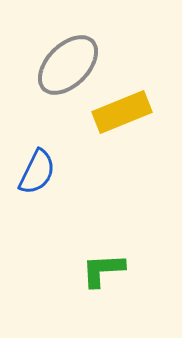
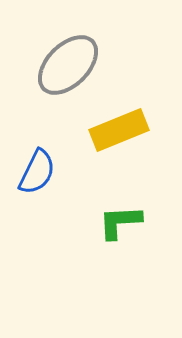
yellow rectangle: moved 3 px left, 18 px down
green L-shape: moved 17 px right, 48 px up
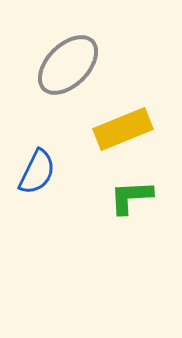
yellow rectangle: moved 4 px right, 1 px up
green L-shape: moved 11 px right, 25 px up
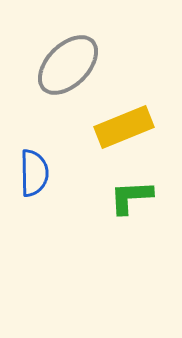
yellow rectangle: moved 1 px right, 2 px up
blue semicircle: moved 3 px left, 1 px down; rotated 27 degrees counterclockwise
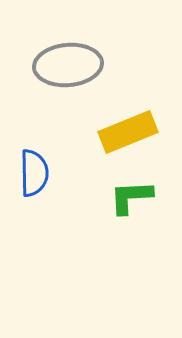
gray ellipse: rotated 40 degrees clockwise
yellow rectangle: moved 4 px right, 5 px down
